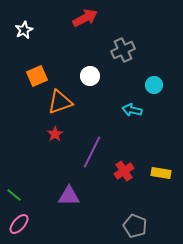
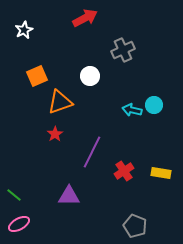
cyan circle: moved 20 px down
pink ellipse: rotated 20 degrees clockwise
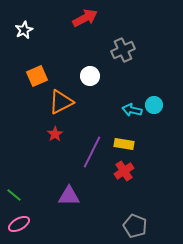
orange triangle: moved 1 px right; rotated 8 degrees counterclockwise
yellow rectangle: moved 37 px left, 29 px up
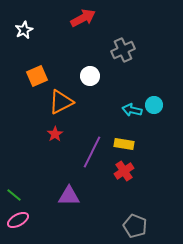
red arrow: moved 2 px left
pink ellipse: moved 1 px left, 4 px up
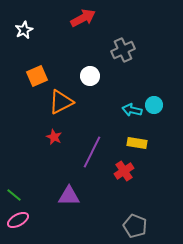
red star: moved 1 px left, 3 px down; rotated 14 degrees counterclockwise
yellow rectangle: moved 13 px right, 1 px up
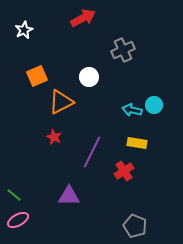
white circle: moved 1 px left, 1 px down
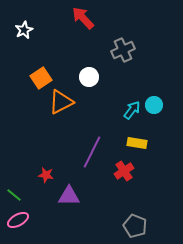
red arrow: rotated 105 degrees counterclockwise
orange square: moved 4 px right, 2 px down; rotated 10 degrees counterclockwise
cyan arrow: rotated 114 degrees clockwise
red star: moved 8 px left, 38 px down; rotated 14 degrees counterclockwise
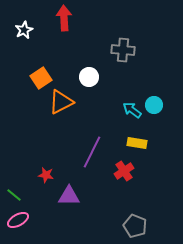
red arrow: moved 19 px left; rotated 40 degrees clockwise
gray cross: rotated 30 degrees clockwise
cyan arrow: rotated 90 degrees counterclockwise
